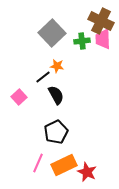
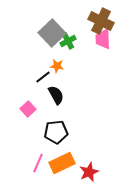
green cross: moved 14 px left; rotated 21 degrees counterclockwise
pink square: moved 9 px right, 12 px down
black pentagon: rotated 20 degrees clockwise
orange rectangle: moved 2 px left, 2 px up
red star: moved 2 px right; rotated 24 degrees clockwise
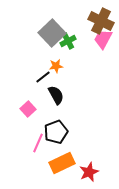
pink trapezoid: rotated 30 degrees clockwise
orange star: moved 1 px left; rotated 16 degrees counterclockwise
black pentagon: rotated 15 degrees counterclockwise
pink line: moved 20 px up
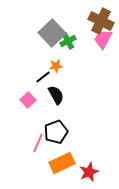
pink square: moved 9 px up
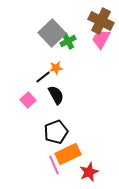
pink trapezoid: moved 2 px left
orange star: moved 2 px down
pink line: moved 16 px right, 22 px down; rotated 48 degrees counterclockwise
orange rectangle: moved 6 px right, 9 px up
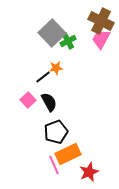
black semicircle: moved 7 px left, 7 px down
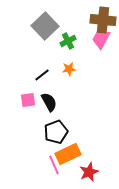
brown cross: moved 2 px right, 1 px up; rotated 20 degrees counterclockwise
gray square: moved 7 px left, 7 px up
orange star: moved 13 px right, 1 px down
black line: moved 1 px left, 2 px up
pink square: rotated 35 degrees clockwise
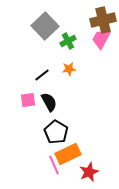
brown cross: rotated 20 degrees counterclockwise
black pentagon: rotated 20 degrees counterclockwise
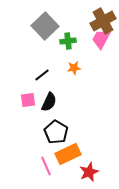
brown cross: moved 1 px down; rotated 15 degrees counterclockwise
green cross: rotated 21 degrees clockwise
orange star: moved 5 px right, 1 px up
black semicircle: rotated 54 degrees clockwise
pink line: moved 8 px left, 1 px down
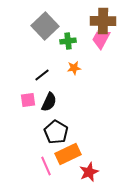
brown cross: rotated 30 degrees clockwise
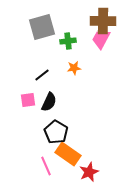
gray square: moved 3 px left, 1 px down; rotated 28 degrees clockwise
orange rectangle: rotated 60 degrees clockwise
